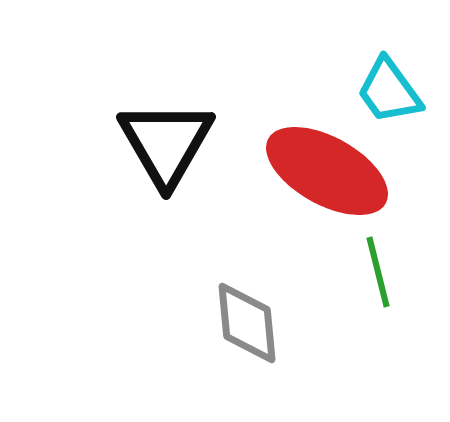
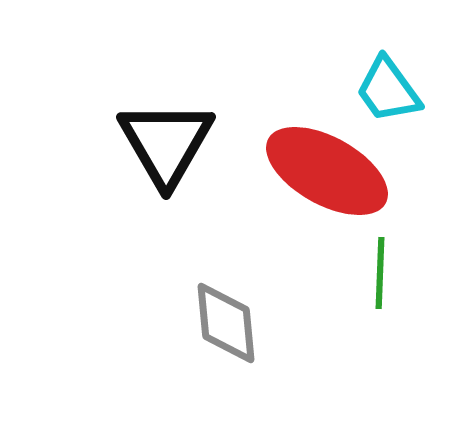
cyan trapezoid: moved 1 px left, 1 px up
green line: moved 2 px right, 1 px down; rotated 16 degrees clockwise
gray diamond: moved 21 px left
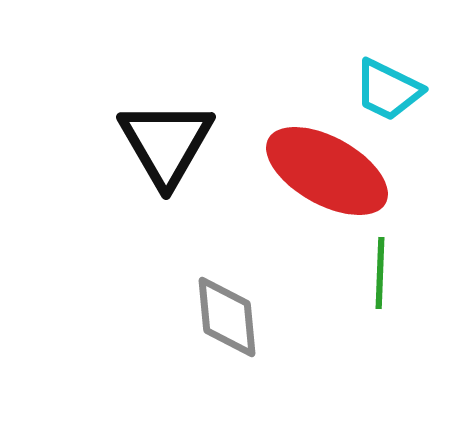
cyan trapezoid: rotated 28 degrees counterclockwise
gray diamond: moved 1 px right, 6 px up
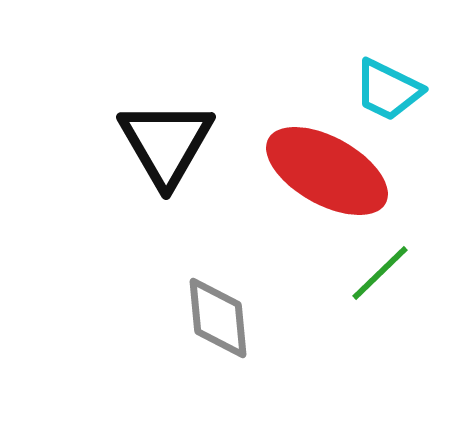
green line: rotated 44 degrees clockwise
gray diamond: moved 9 px left, 1 px down
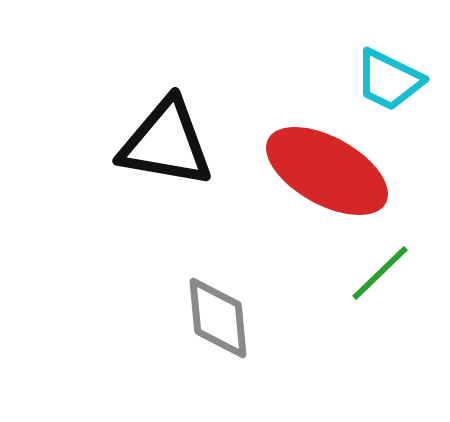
cyan trapezoid: moved 1 px right, 10 px up
black triangle: rotated 50 degrees counterclockwise
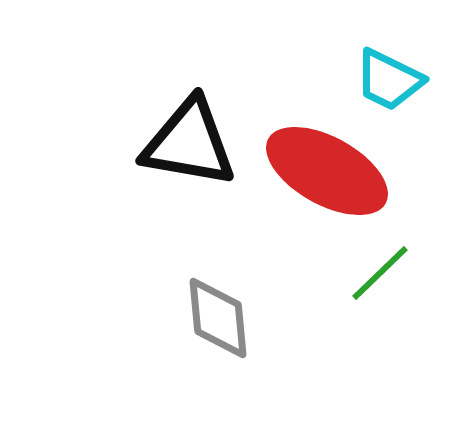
black triangle: moved 23 px right
